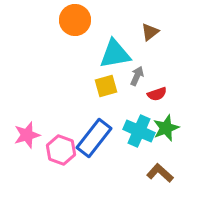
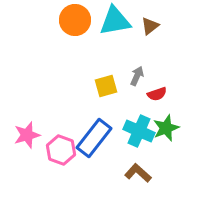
brown triangle: moved 6 px up
cyan triangle: moved 33 px up
brown L-shape: moved 22 px left
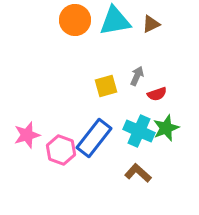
brown triangle: moved 1 px right, 2 px up; rotated 12 degrees clockwise
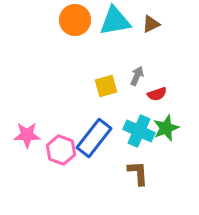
pink star: rotated 16 degrees clockwise
brown L-shape: rotated 44 degrees clockwise
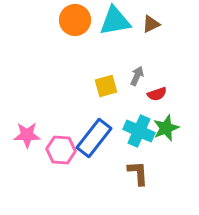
pink hexagon: rotated 16 degrees counterclockwise
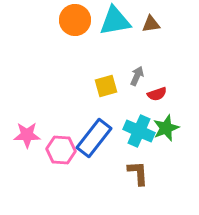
brown triangle: rotated 18 degrees clockwise
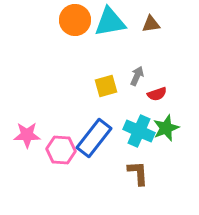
cyan triangle: moved 5 px left, 1 px down
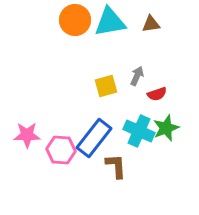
brown L-shape: moved 22 px left, 7 px up
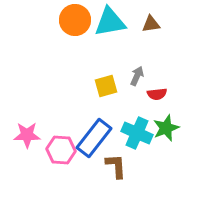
red semicircle: rotated 12 degrees clockwise
cyan cross: moved 2 px left, 2 px down
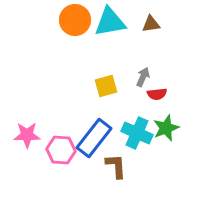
gray arrow: moved 6 px right, 1 px down
